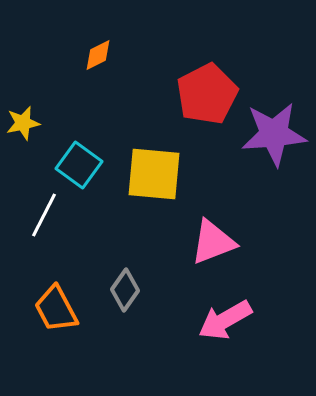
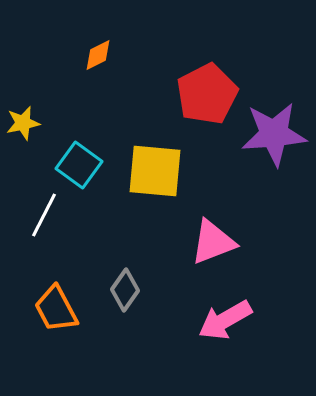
yellow square: moved 1 px right, 3 px up
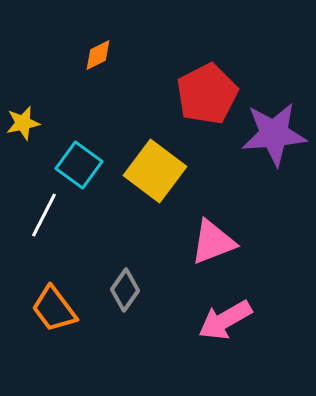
yellow square: rotated 32 degrees clockwise
orange trapezoid: moved 2 px left; rotated 9 degrees counterclockwise
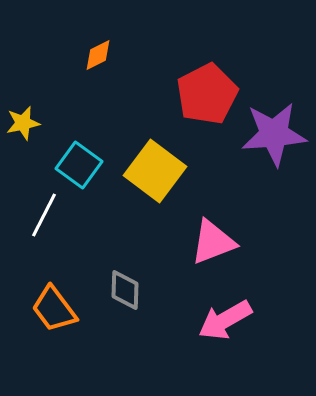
gray diamond: rotated 33 degrees counterclockwise
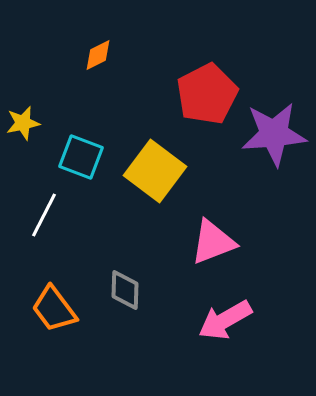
cyan square: moved 2 px right, 8 px up; rotated 15 degrees counterclockwise
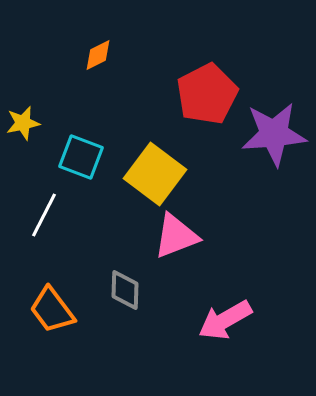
yellow square: moved 3 px down
pink triangle: moved 37 px left, 6 px up
orange trapezoid: moved 2 px left, 1 px down
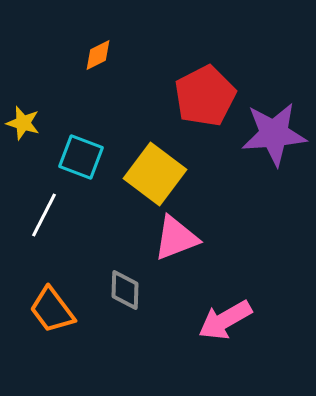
red pentagon: moved 2 px left, 2 px down
yellow star: rotated 28 degrees clockwise
pink triangle: moved 2 px down
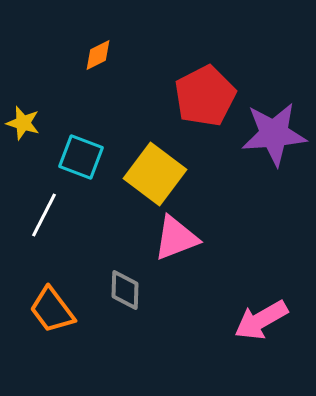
pink arrow: moved 36 px right
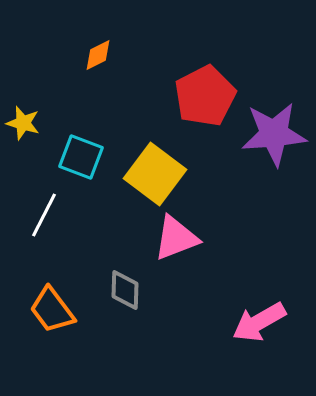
pink arrow: moved 2 px left, 2 px down
